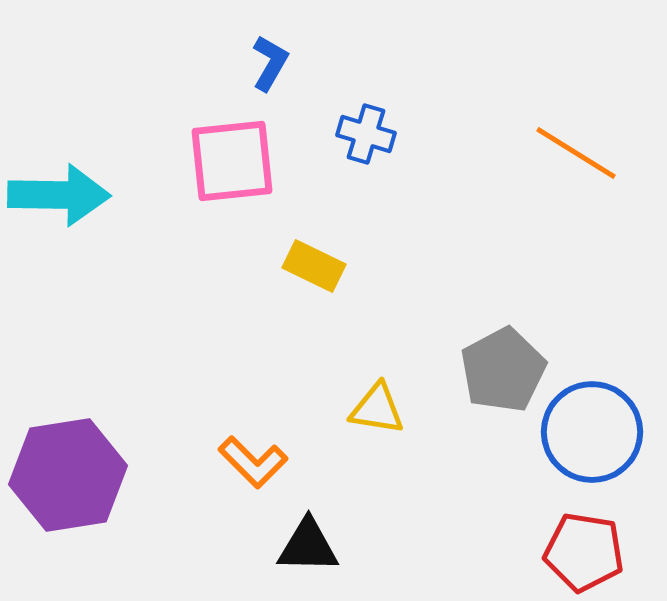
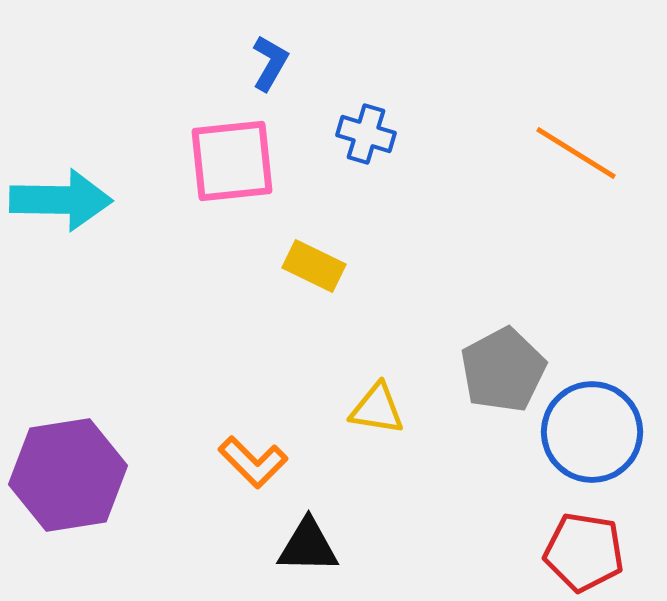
cyan arrow: moved 2 px right, 5 px down
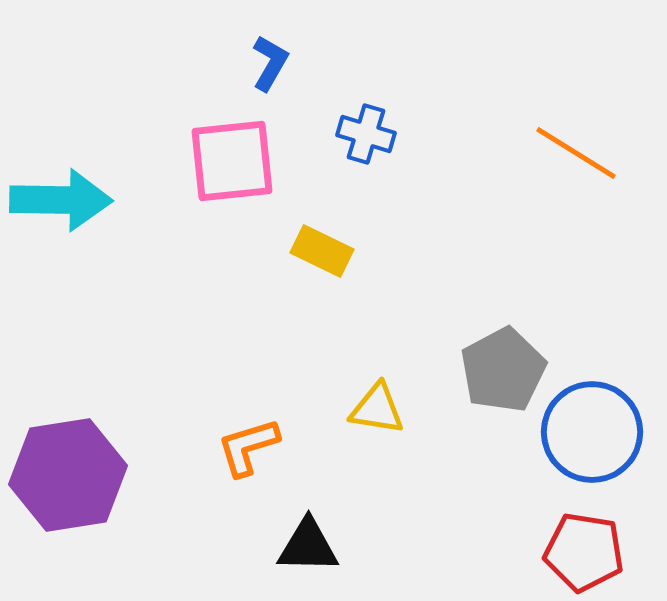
yellow rectangle: moved 8 px right, 15 px up
orange L-shape: moved 5 px left, 15 px up; rotated 118 degrees clockwise
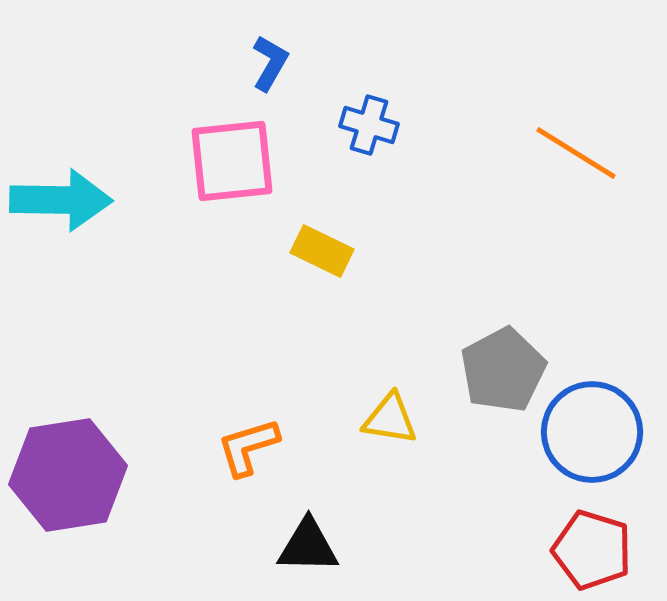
blue cross: moved 3 px right, 9 px up
yellow triangle: moved 13 px right, 10 px down
red pentagon: moved 8 px right, 2 px up; rotated 8 degrees clockwise
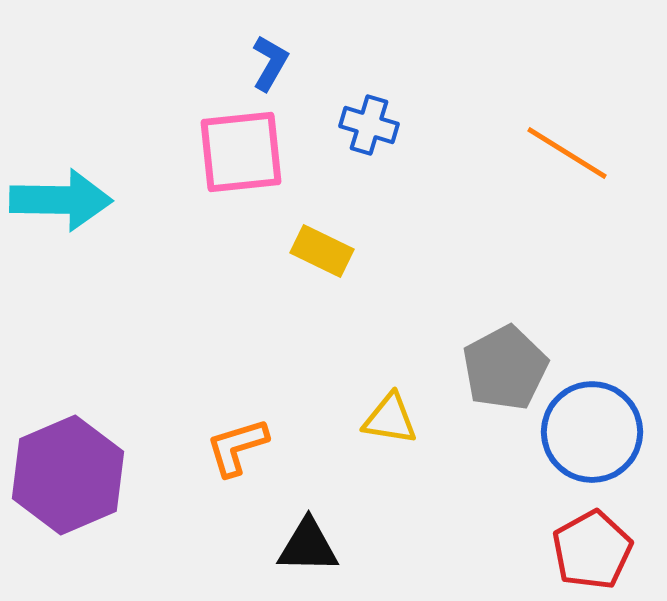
orange line: moved 9 px left
pink square: moved 9 px right, 9 px up
gray pentagon: moved 2 px right, 2 px up
orange L-shape: moved 11 px left
purple hexagon: rotated 14 degrees counterclockwise
red pentagon: rotated 26 degrees clockwise
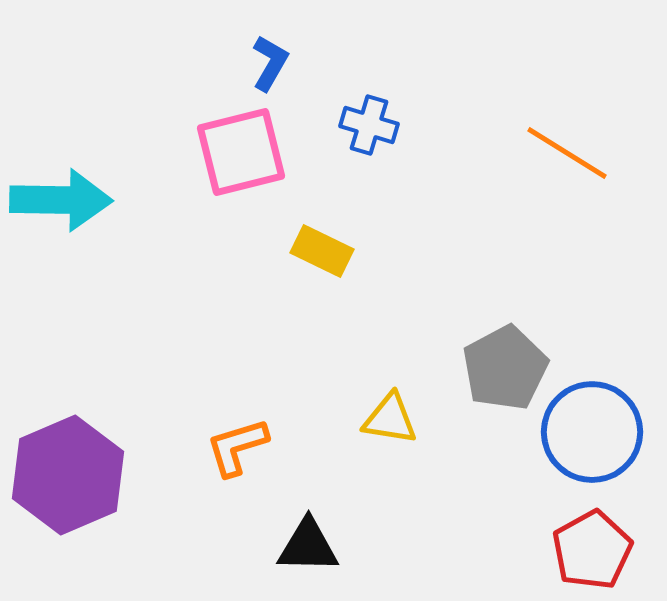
pink square: rotated 8 degrees counterclockwise
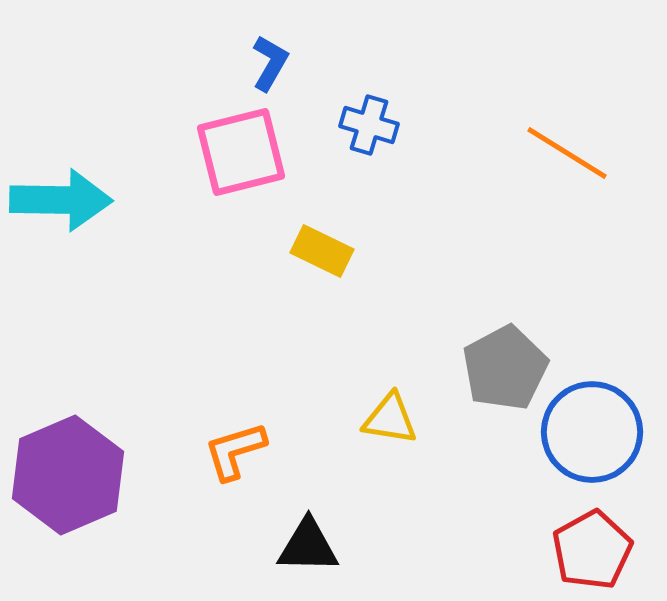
orange L-shape: moved 2 px left, 4 px down
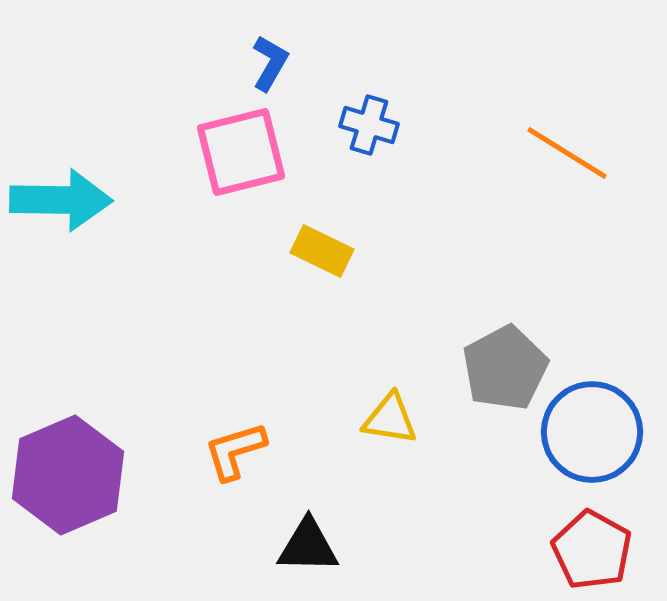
red pentagon: rotated 14 degrees counterclockwise
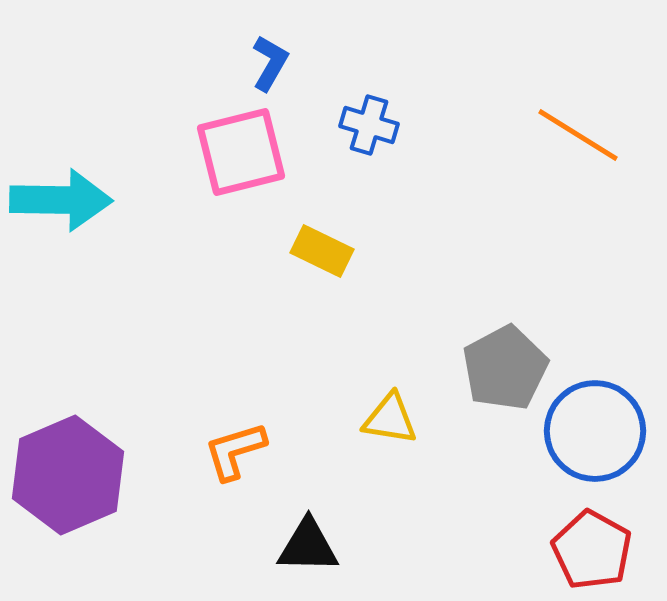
orange line: moved 11 px right, 18 px up
blue circle: moved 3 px right, 1 px up
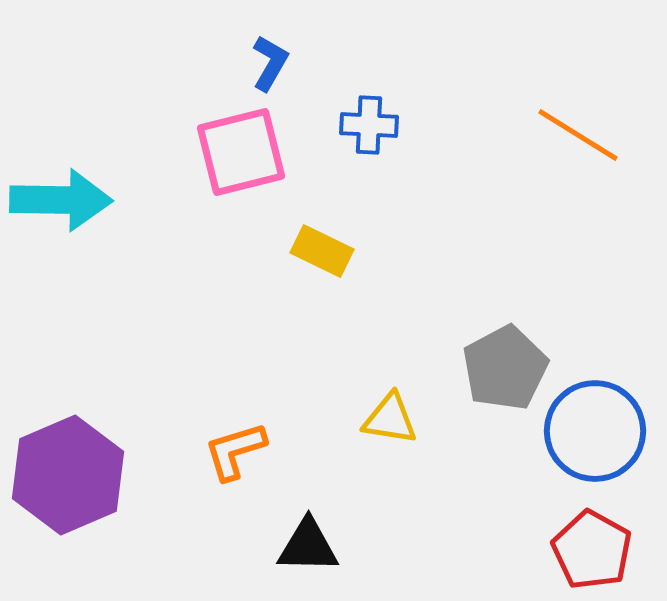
blue cross: rotated 14 degrees counterclockwise
